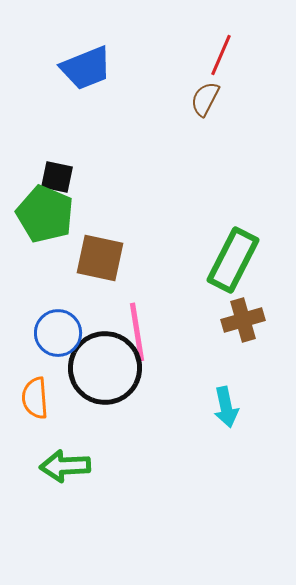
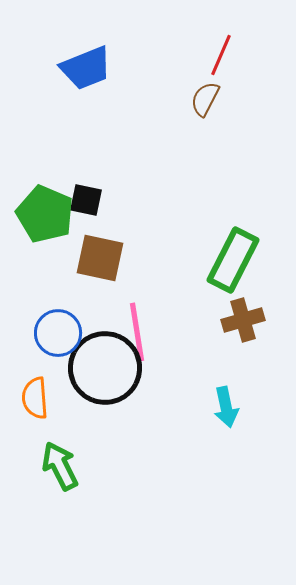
black square: moved 29 px right, 23 px down
green arrow: moved 5 px left; rotated 66 degrees clockwise
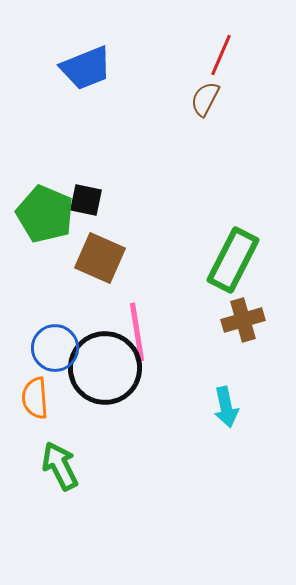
brown square: rotated 12 degrees clockwise
blue circle: moved 3 px left, 15 px down
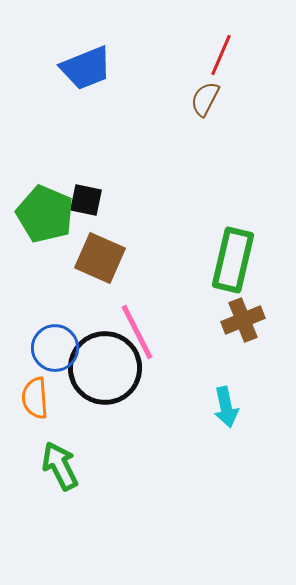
green rectangle: rotated 14 degrees counterclockwise
brown cross: rotated 6 degrees counterclockwise
pink line: rotated 18 degrees counterclockwise
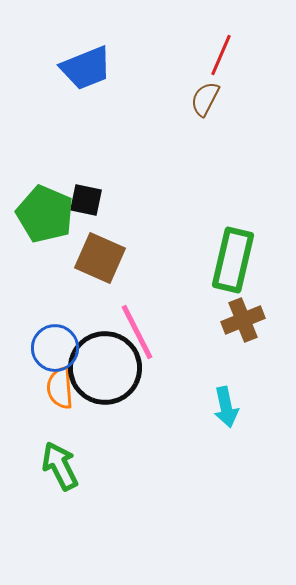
orange semicircle: moved 25 px right, 10 px up
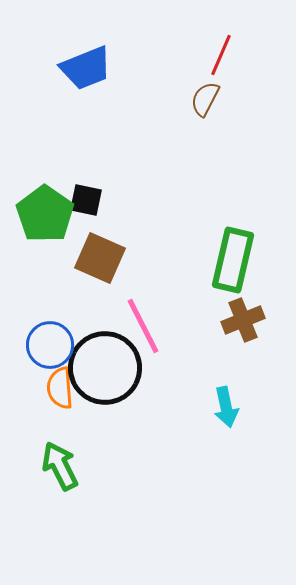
green pentagon: rotated 12 degrees clockwise
pink line: moved 6 px right, 6 px up
blue circle: moved 5 px left, 3 px up
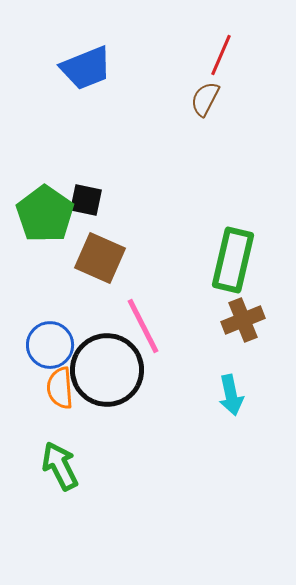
black circle: moved 2 px right, 2 px down
cyan arrow: moved 5 px right, 12 px up
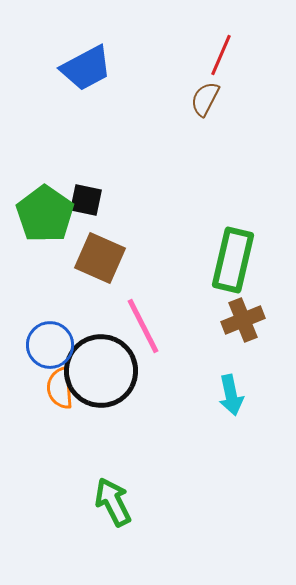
blue trapezoid: rotated 6 degrees counterclockwise
black circle: moved 6 px left, 1 px down
green arrow: moved 53 px right, 36 px down
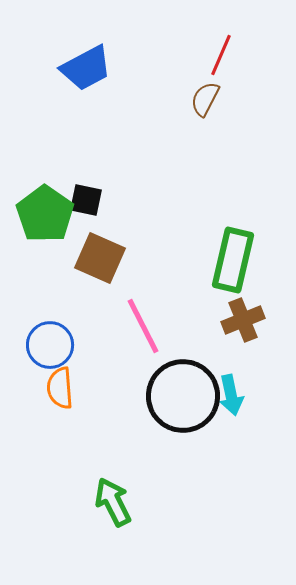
black circle: moved 82 px right, 25 px down
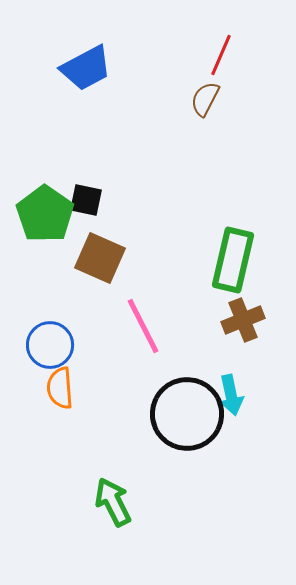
black circle: moved 4 px right, 18 px down
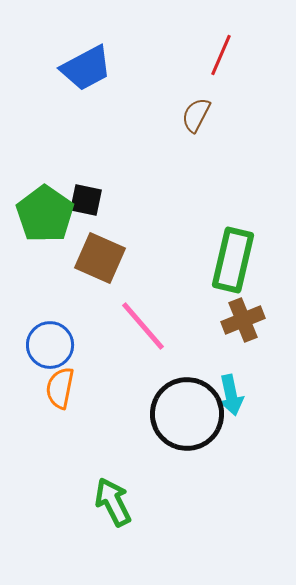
brown semicircle: moved 9 px left, 16 px down
pink line: rotated 14 degrees counterclockwise
orange semicircle: rotated 15 degrees clockwise
